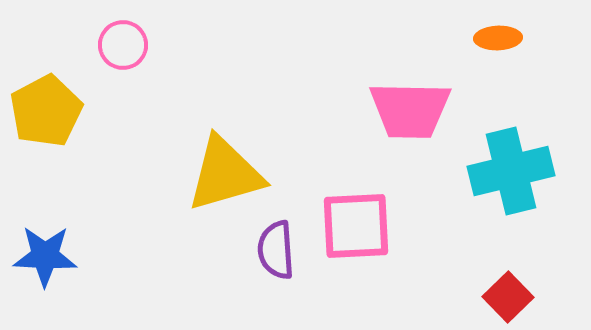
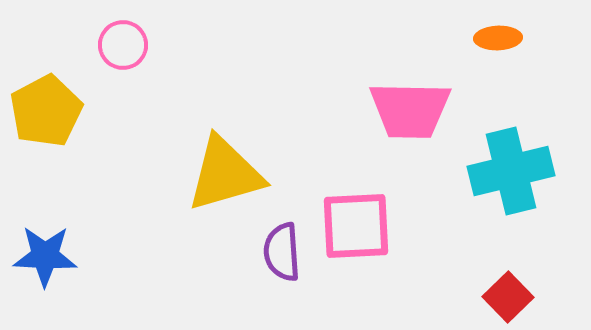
purple semicircle: moved 6 px right, 2 px down
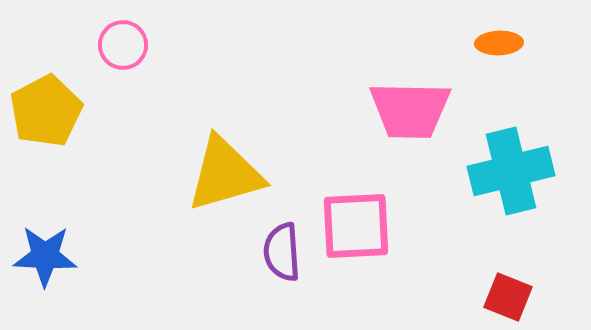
orange ellipse: moved 1 px right, 5 px down
red square: rotated 24 degrees counterclockwise
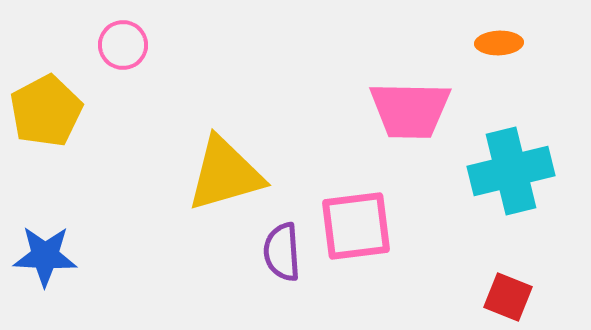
pink square: rotated 4 degrees counterclockwise
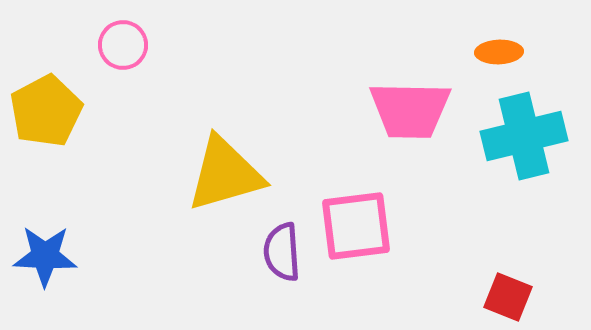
orange ellipse: moved 9 px down
cyan cross: moved 13 px right, 35 px up
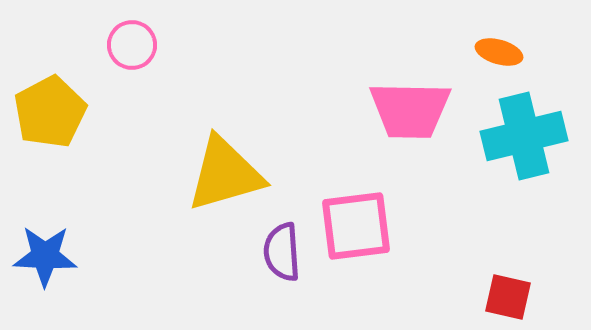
pink circle: moved 9 px right
orange ellipse: rotated 18 degrees clockwise
yellow pentagon: moved 4 px right, 1 px down
red square: rotated 9 degrees counterclockwise
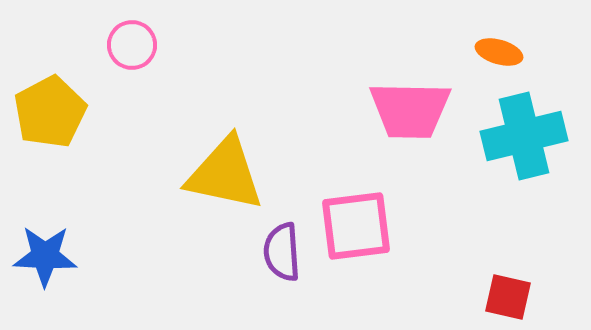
yellow triangle: rotated 28 degrees clockwise
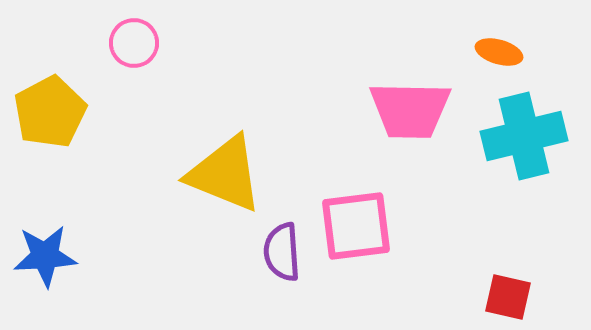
pink circle: moved 2 px right, 2 px up
yellow triangle: rotated 10 degrees clockwise
blue star: rotated 6 degrees counterclockwise
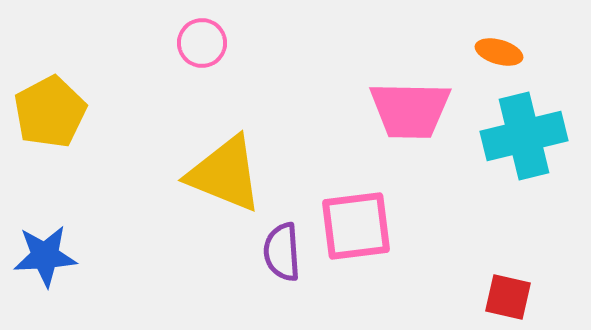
pink circle: moved 68 px right
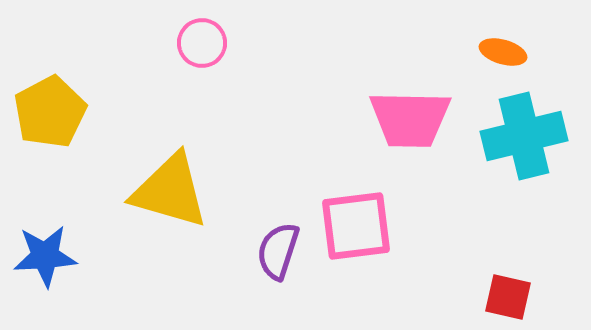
orange ellipse: moved 4 px right
pink trapezoid: moved 9 px down
yellow triangle: moved 55 px left, 17 px down; rotated 6 degrees counterclockwise
purple semicircle: moved 4 px left, 1 px up; rotated 22 degrees clockwise
